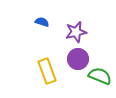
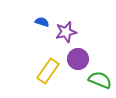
purple star: moved 10 px left
yellow rectangle: moved 1 px right; rotated 55 degrees clockwise
green semicircle: moved 4 px down
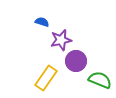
purple star: moved 5 px left, 8 px down
purple circle: moved 2 px left, 2 px down
yellow rectangle: moved 2 px left, 7 px down
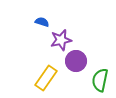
green semicircle: rotated 100 degrees counterclockwise
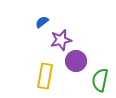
blue semicircle: rotated 56 degrees counterclockwise
yellow rectangle: moved 1 px left, 2 px up; rotated 25 degrees counterclockwise
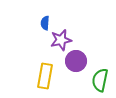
blue semicircle: moved 3 px right, 1 px down; rotated 48 degrees counterclockwise
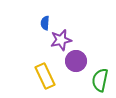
yellow rectangle: rotated 35 degrees counterclockwise
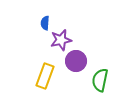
yellow rectangle: rotated 45 degrees clockwise
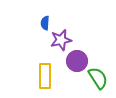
purple circle: moved 1 px right
yellow rectangle: rotated 20 degrees counterclockwise
green semicircle: moved 2 px left, 2 px up; rotated 135 degrees clockwise
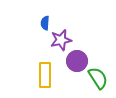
yellow rectangle: moved 1 px up
